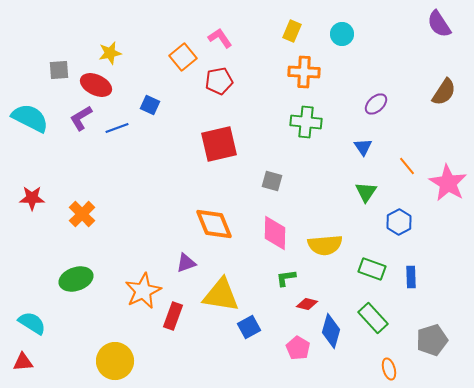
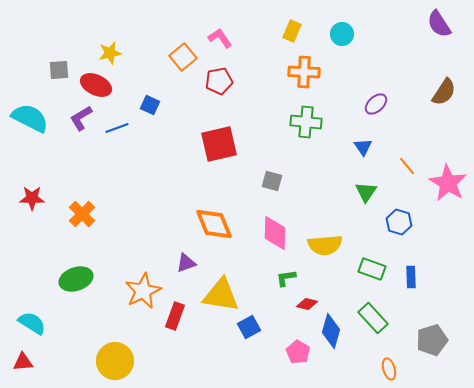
blue hexagon at (399, 222): rotated 15 degrees counterclockwise
red rectangle at (173, 316): moved 2 px right
pink pentagon at (298, 348): moved 4 px down
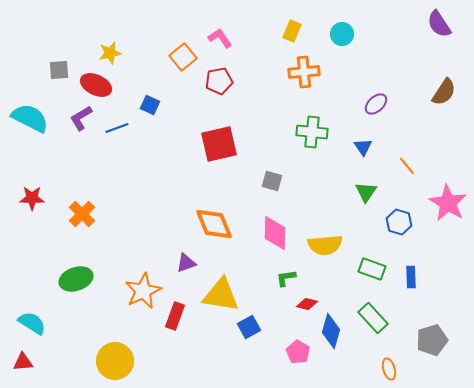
orange cross at (304, 72): rotated 8 degrees counterclockwise
green cross at (306, 122): moved 6 px right, 10 px down
pink star at (448, 183): moved 20 px down
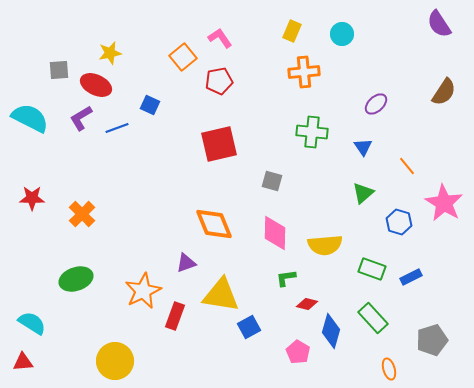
green triangle at (366, 192): moved 3 px left, 1 px down; rotated 15 degrees clockwise
pink star at (448, 203): moved 4 px left
blue rectangle at (411, 277): rotated 65 degrees clockwise
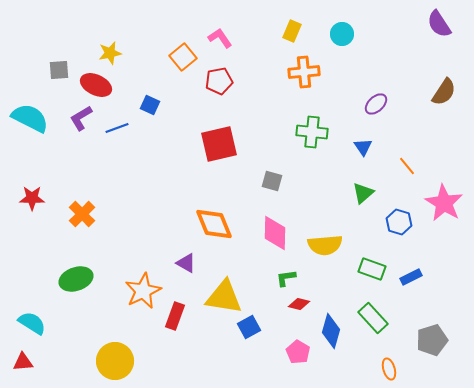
purple triangle at (186, 263): rotated 50 degrees clockwise
yellow triangle at (221, 295): moved 3 px right, 2 px down
red diamond at (307, 304): moved 8 px left
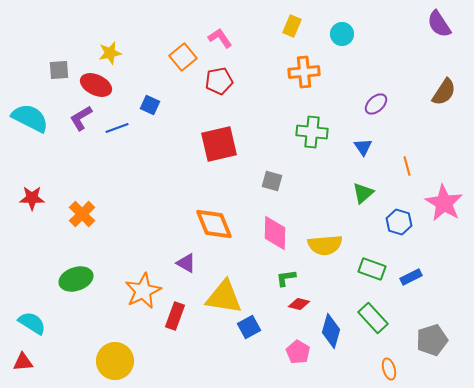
yellow rectangle at (292, 31): moved 5 px up
orange line at (407, 166): rotated 24 degrees clockwise
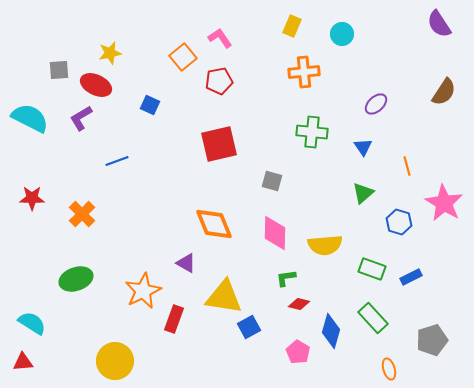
blue line at (117, 128): moved 33 px down
red rectangle at (175, 316): moved 1 px left, 3 px down
